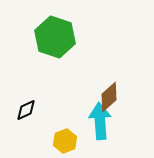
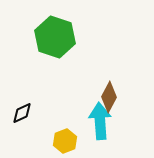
brown diamond: rotated 20 degrees counterclockwise
black diamond: moved 4 px left, 3 px down
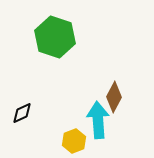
brown diamond: moved 5 px right
cyan arrow: moved 2 px left, 1 px up
yellow hexagon: moved 9 px right
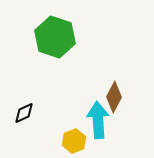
black diamond: moved 2 px right
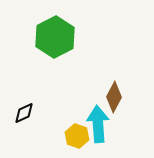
green hexagon: rotated 15 degrees clockwise
cyan arrow: moved 4 px down
yellow hexagon: moved 3 px right, 5 px up; rotated 20 degrees counterclockwise
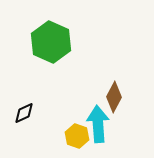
green hexagon: moved 4 px left, 5 px down; rotated 9 degrees counterclockwise
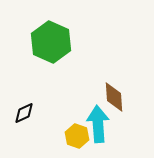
brown diamond: rotated 32 degrees counterclockwise
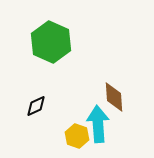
black diamond: moved 12 px right, 7 px up
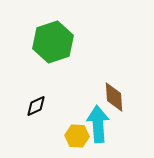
green hexagon: moved 2 px right; rotated 18 degrees clockwise
yellow hexagon: rotated 15 degrees counterclockwise
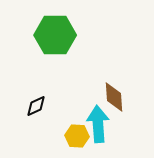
green hexagon: moved 2 px right, 7 px up; rotated 18 degrees clockwise
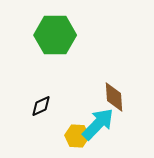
black diamond: moved 5 px right
cyan arrow: rotated 48 degrees clockwise
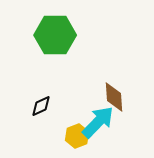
cyan arrow: moved 2 px up
yellow hexagon: rotated 25 degrees counterclockwise
